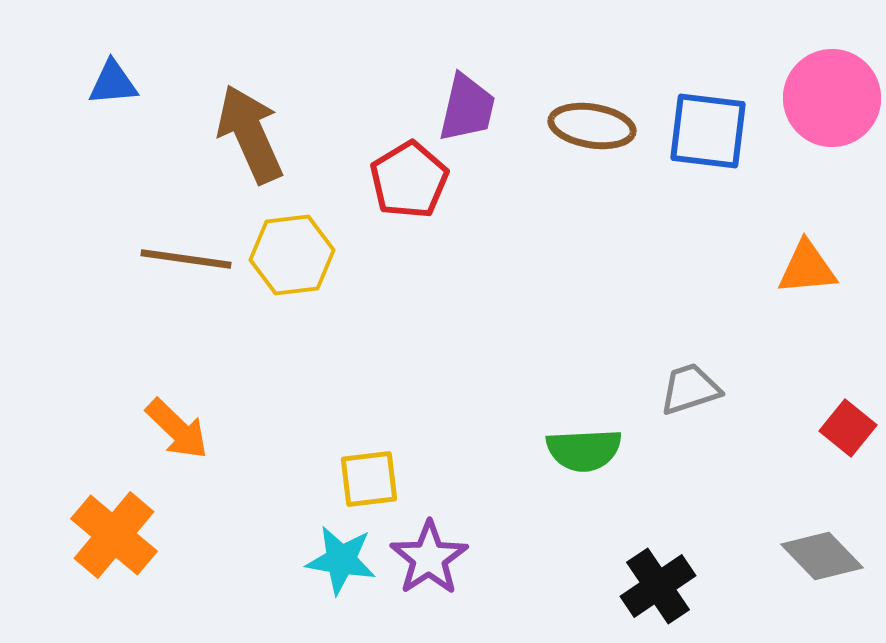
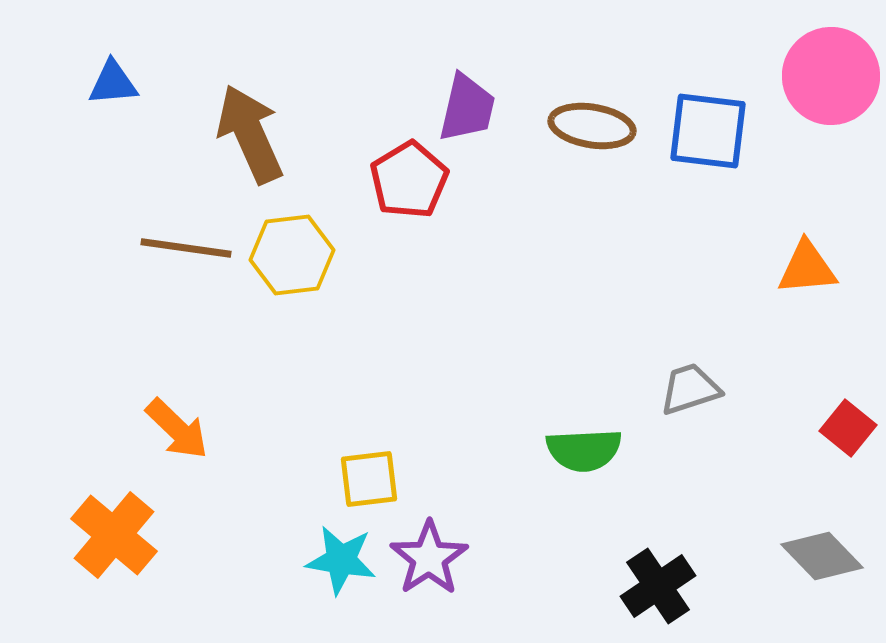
pink circle: moved 1 px left, 22 px up
brown line: moved 11 px up
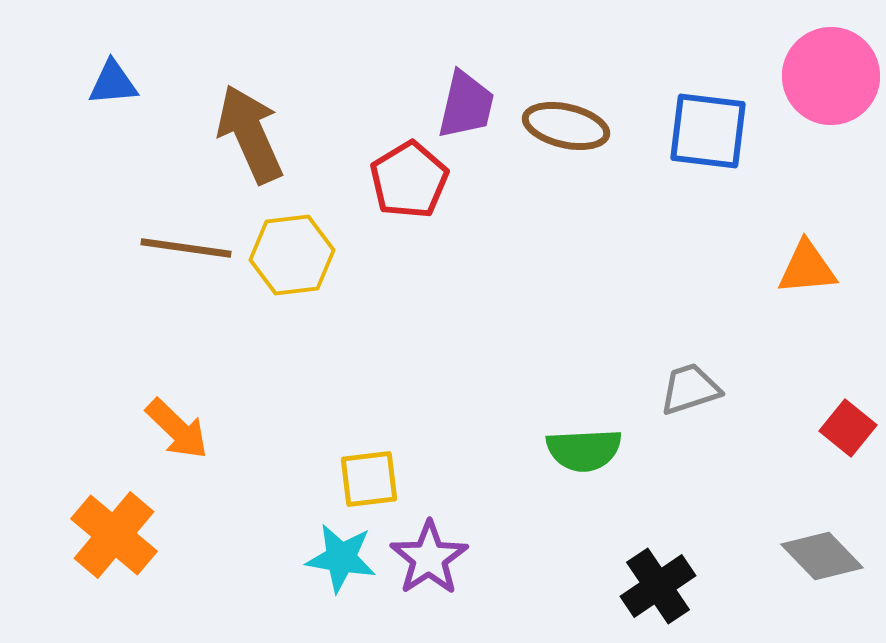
purple trapezoid: moved 1 px left, 3 px up
brown ellipse: moved 26 px left; rotated 4 degrees clockwise
cyan star: moved 2 px up
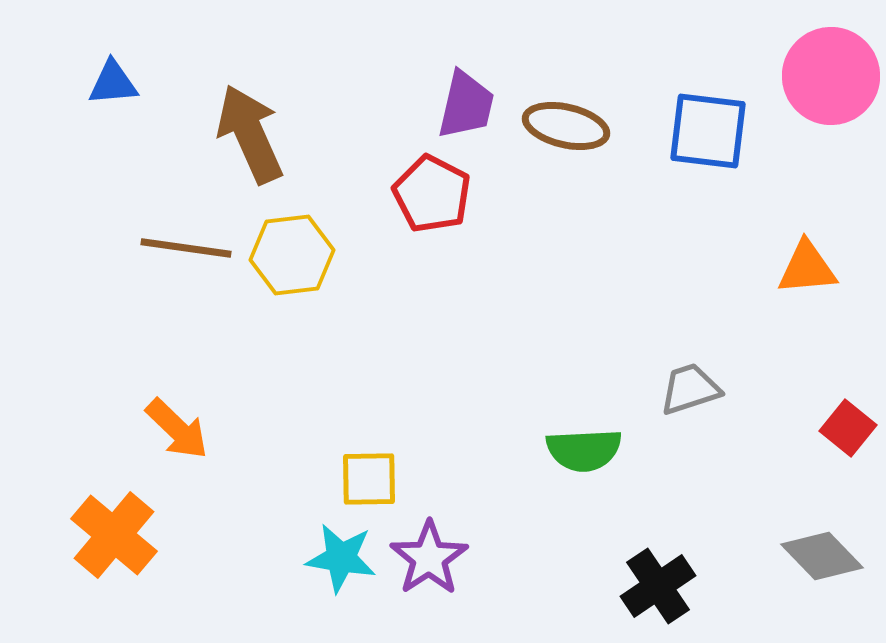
red pentagon: moved 23 px right, 14 px down; rotated 14 degrees counterclockwise
yellow square: rotated 6 degrees clockwise
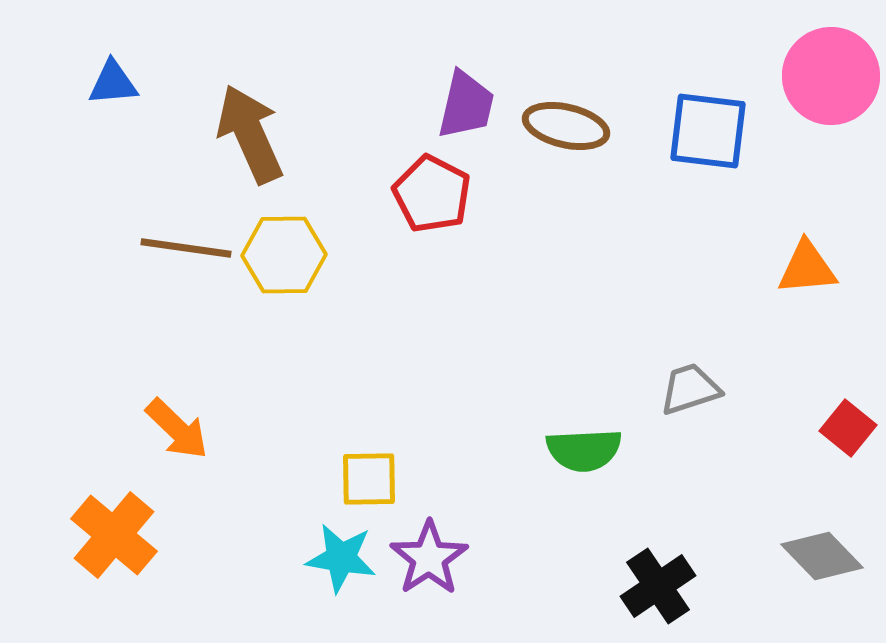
yellow hexagon: moved 8 px left; rotated 6 degrees clockwise
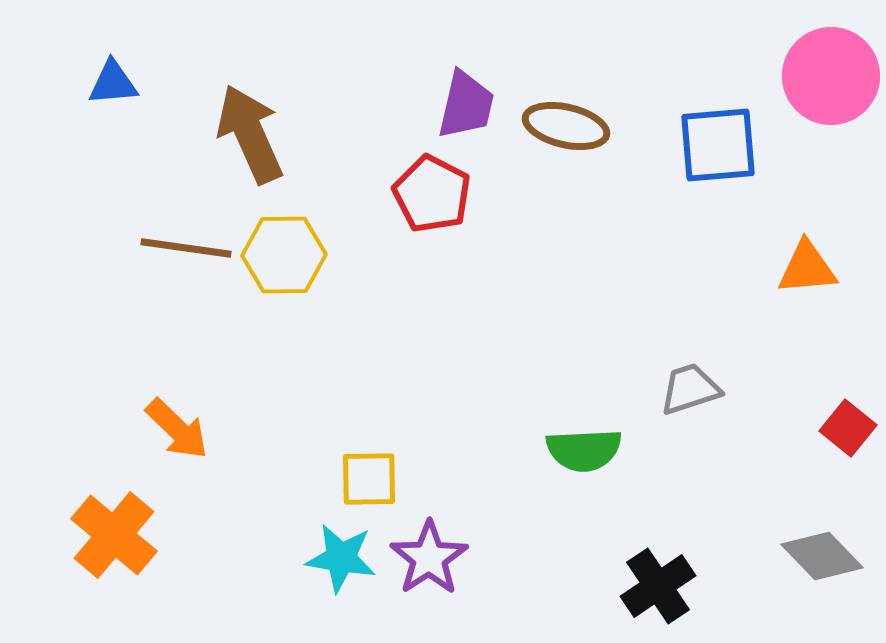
blue square: moved 10 px right, 14 px down; rotated 12 degrees counterclockwise
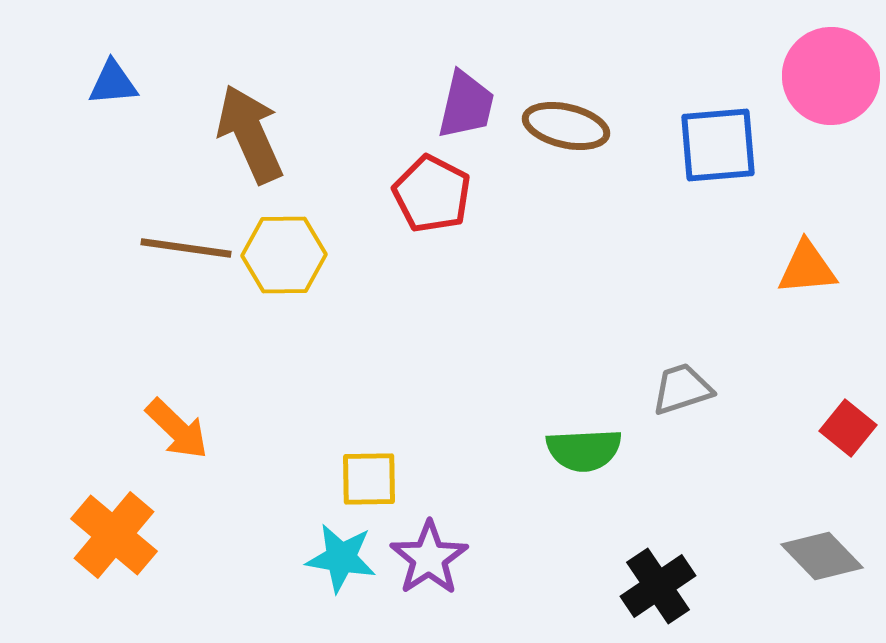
gray trapezoid: moved 8 px left
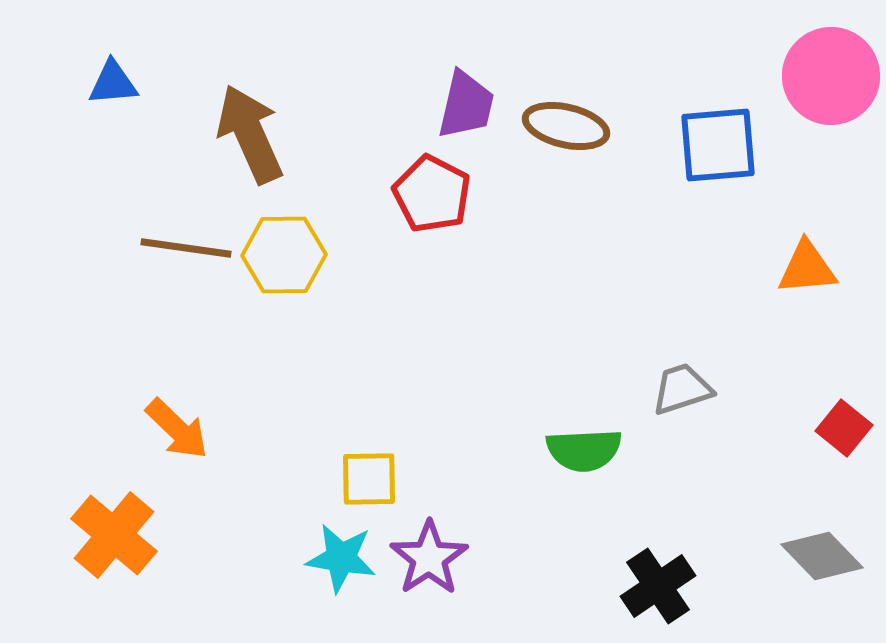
red square: moved 4 px left
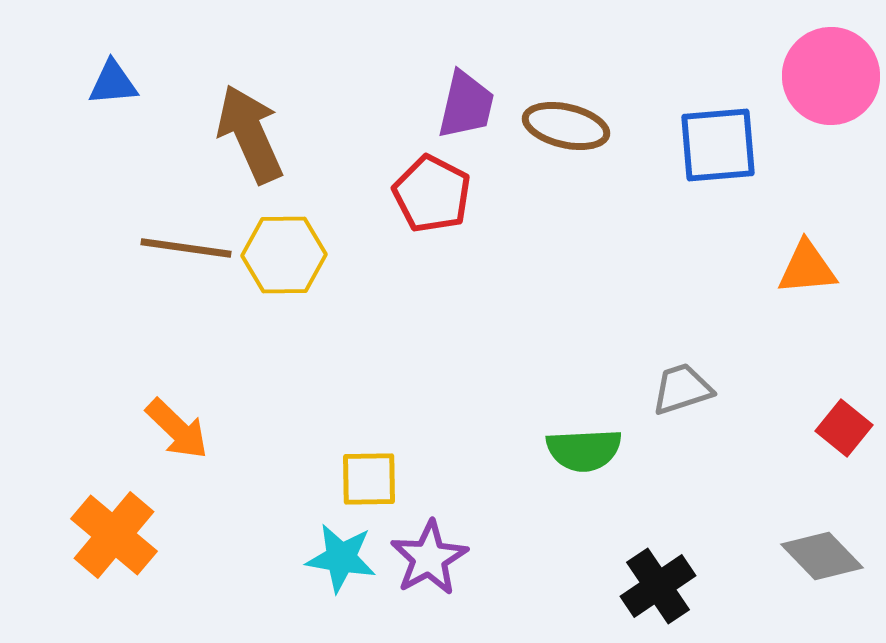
purple star: rotated 4 degrees clockwise
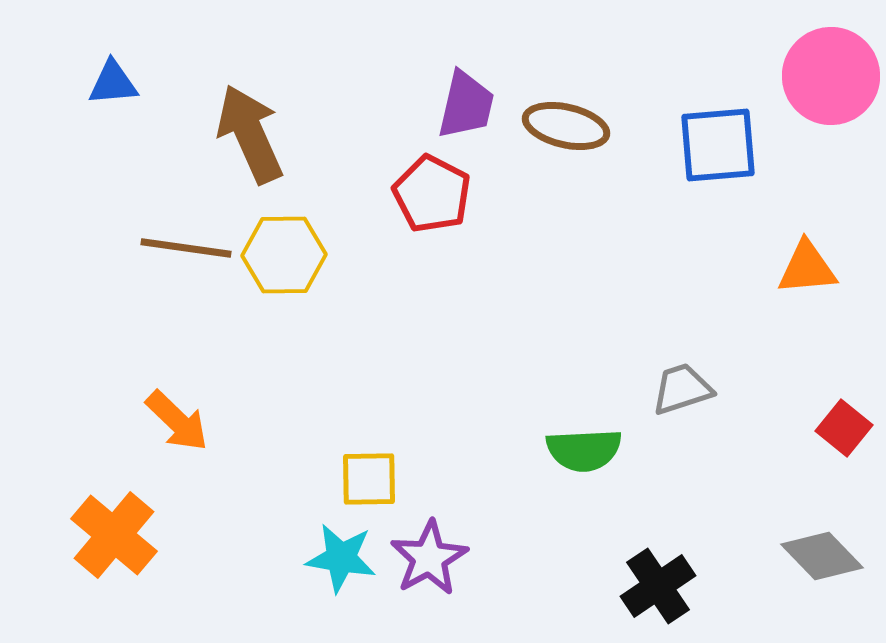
orange arrow: moved 8 px up
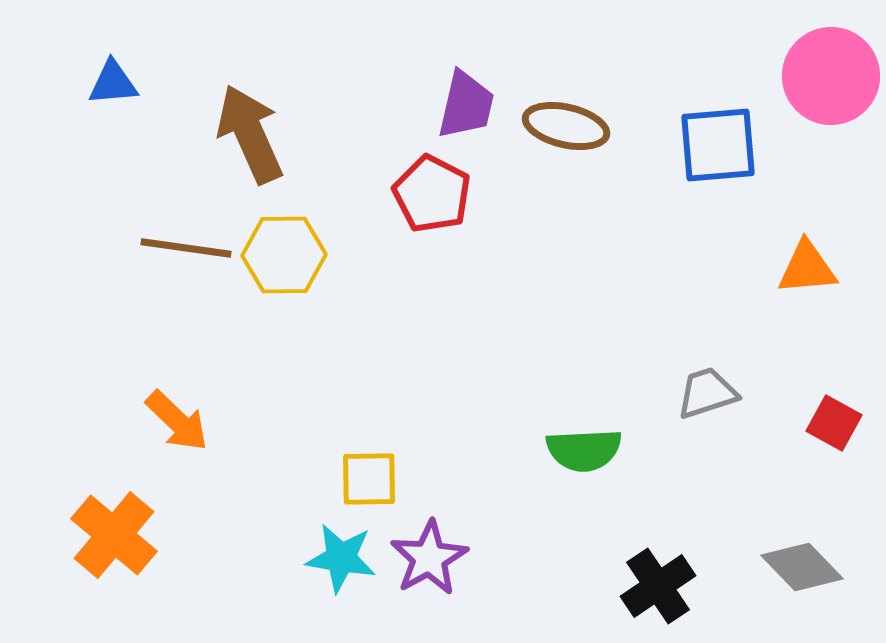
gray trapezoid: moved 25 px right, 4 px down
red square: moved 10 px left, 5 px up; rotated 10 degrees counterclockwise
gray diamond: moved 20 px left, 11 px down
